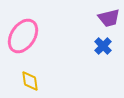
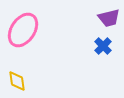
pink ellipse: moved 6 px up
yellow diamond: moved 13 px left
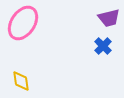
pink ellipse: moved 7 px up
yellow diamond: moved 4 px right
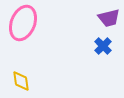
pink ellipse: rotated 12 degrees counterclockwise
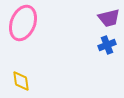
blue cross: moved 4 px right, 1 px up; rotated 24 degrees clockwise
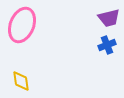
pink ellipse: moved 1 px left, 2 px down
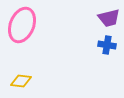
blue cross: rotated 30 degrees clockwise
yellow diamond: rotated 75 degrees counterclockwise
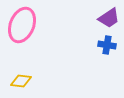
purple trapezoid: rotated 20 degrees counterclockwise
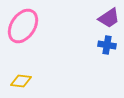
pink ellipse: moved 1 px right, 1 px down; rotated 12 degrees clockwise
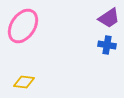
yellow diamond: moved 3 px right, 1 px down
